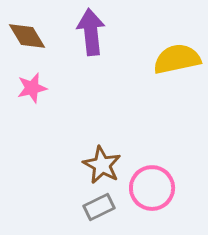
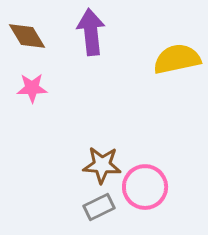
pink star: rotated 12 degrees clockwise
brown star: rotated 24 degrees counterclockwise
pink circle: moved 7 px left, 1 px up
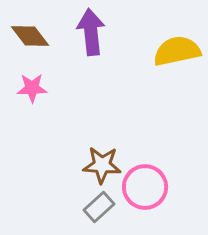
brown diamond: moved 3 px right; rotated 6 degrees counterclockwise
yellow semicircle: moved 8 px up
gray rectangle: rotated 16 degrees counterclockwise
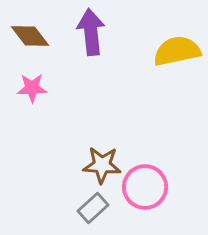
gray rectangle: moved 6 px left, 1 px down
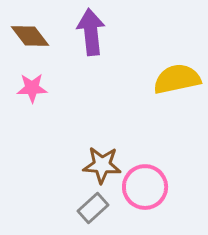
yellow semicircle: moved 28 px down
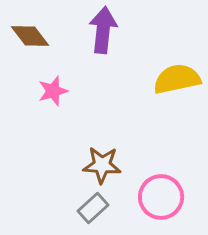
purple arrow: moved 12 px right, 2 px up; rotated 12 degrees clockwise
pink star: moved 21 px right, 3 px down; rotated 16 degrees counterclockwise
pink circle: moved 16 px right, 10 px down
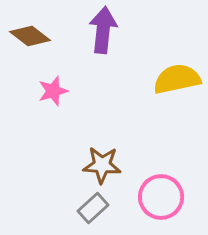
brown diamond: rotated 15 degrees counterclockwise
